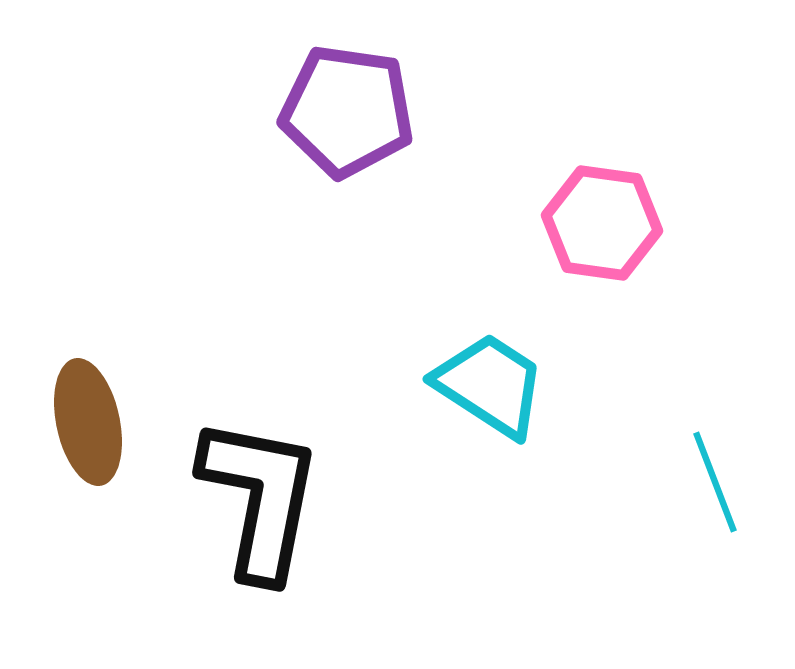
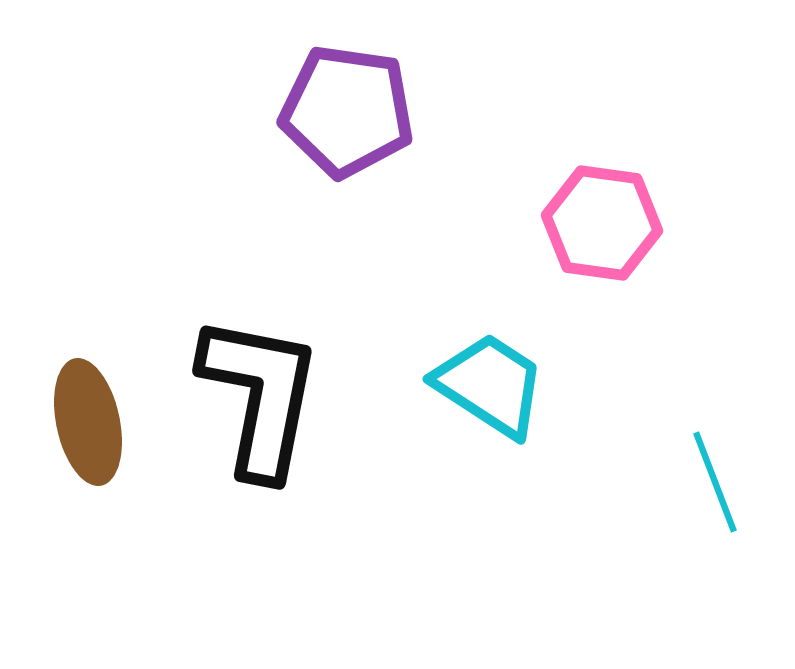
black L-shape: moved 102 px up
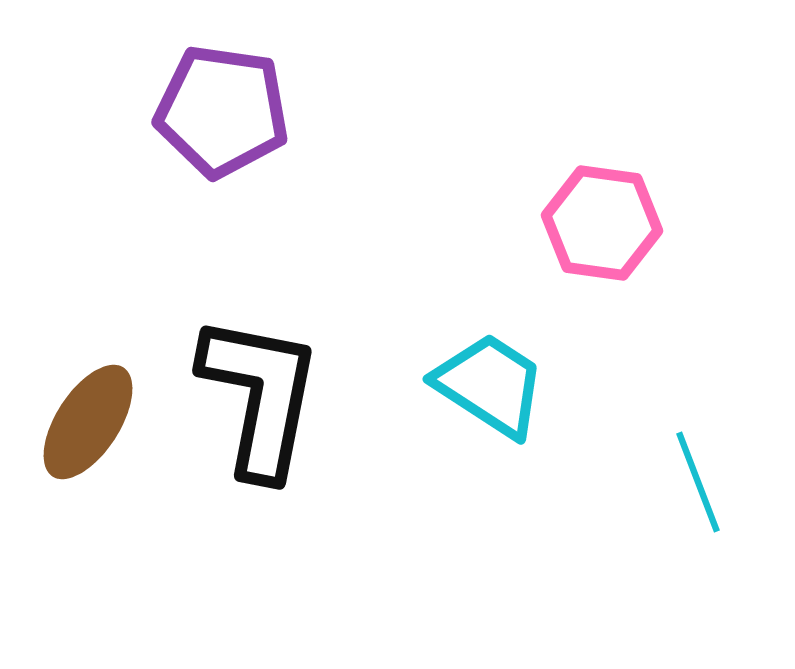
purple pentagon: moved 125 px left
brown ellipse: rotated 45 degrees clockwise
cyan line: moved 17 px left
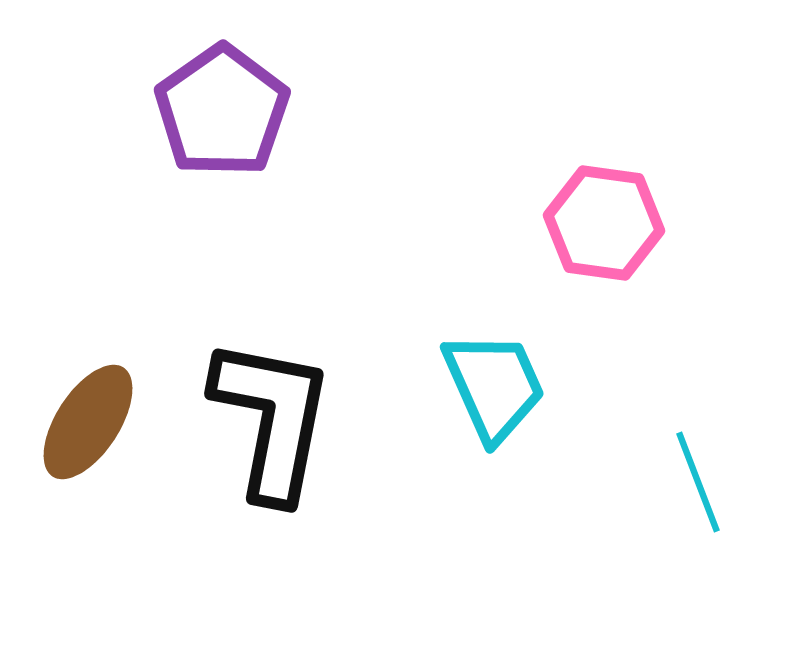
purple pentagon: rotated 29 degrees clockwise
pink hexagon: moved 2 px right
cyan trapezoid: moved 4 px right, 1 px down; rotated 33 degrees clockwise
black L-shape: moved 12 px right, 23 px down
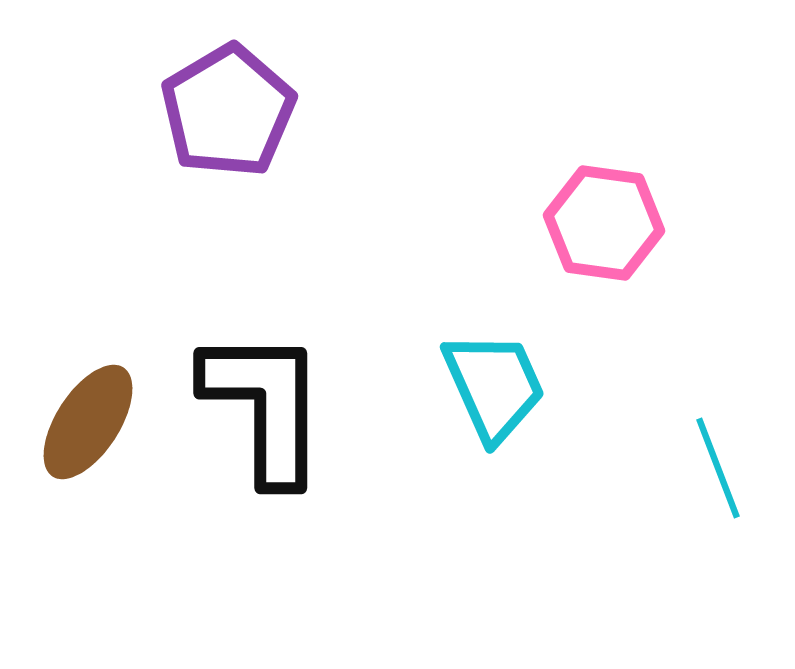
purple pentagon: moved 6 px right; rotated 4 degrees clockwise
black L-shape: moved 7 px left, 13 px up; rotated 11 degrees counterclockwise
cyan line: moved 20 px right, 14 px up
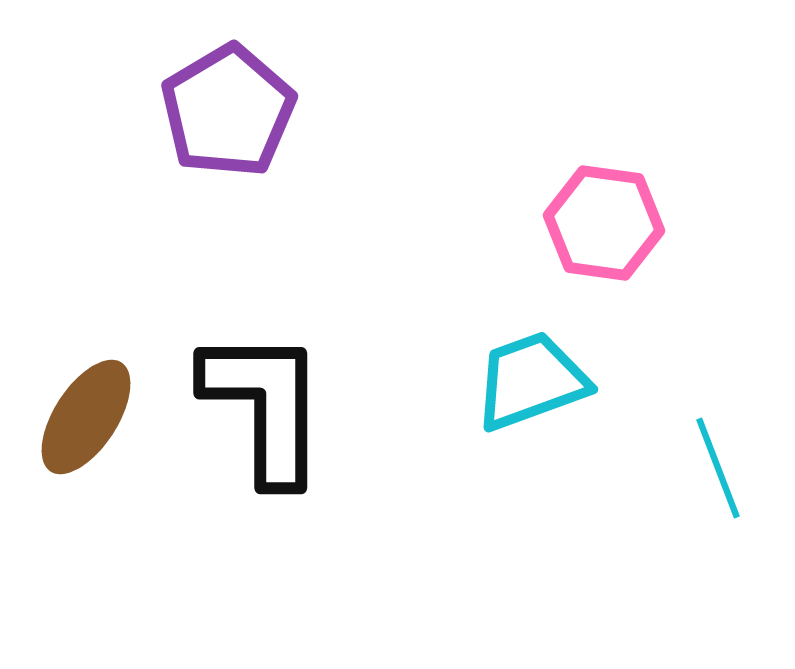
cyan trapezoid: moved 37 px right, 5 px up; rotated 86 degrees counterclockwise
brown ellipse: moved 2 px left, 5 px up
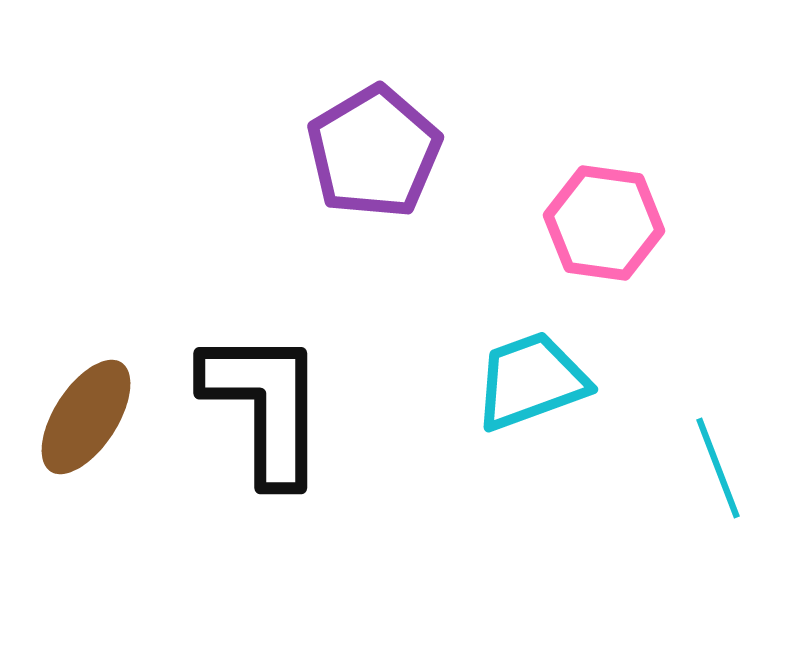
purple pentagon: moved 146 px right, 41 px down
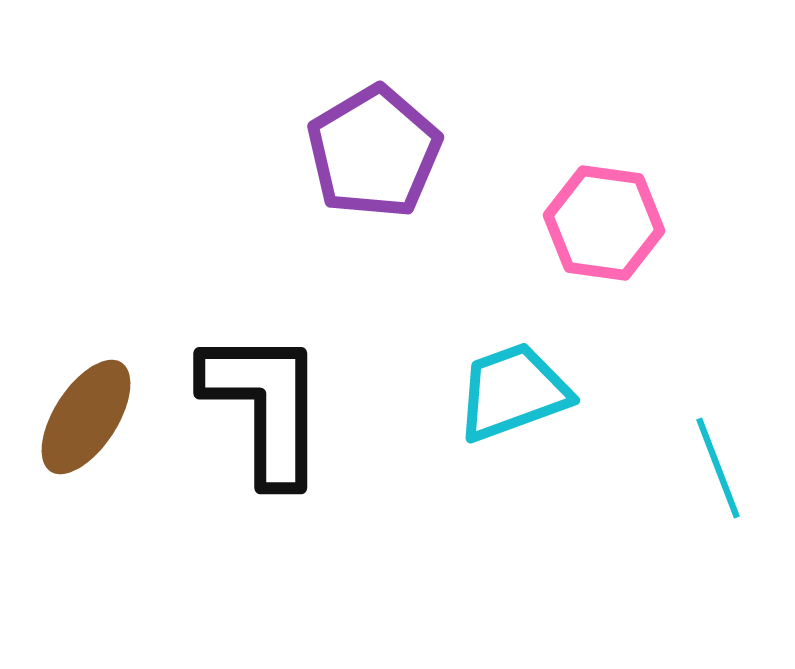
cyan trapezoid: moved 18 px left, 11 px down
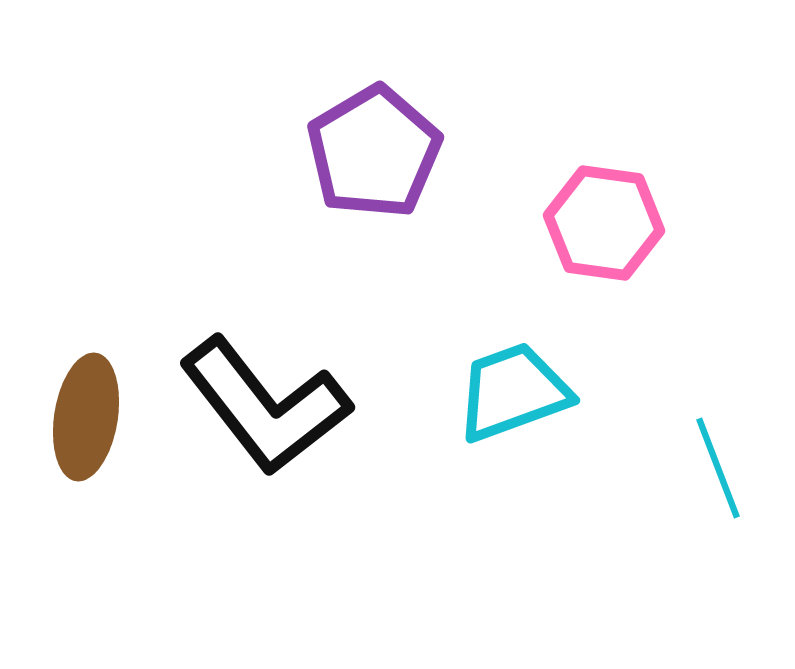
black L-shape: rotated 142 degrees clockwise
brown ellipse: rotated 24 degrees counterclockwise
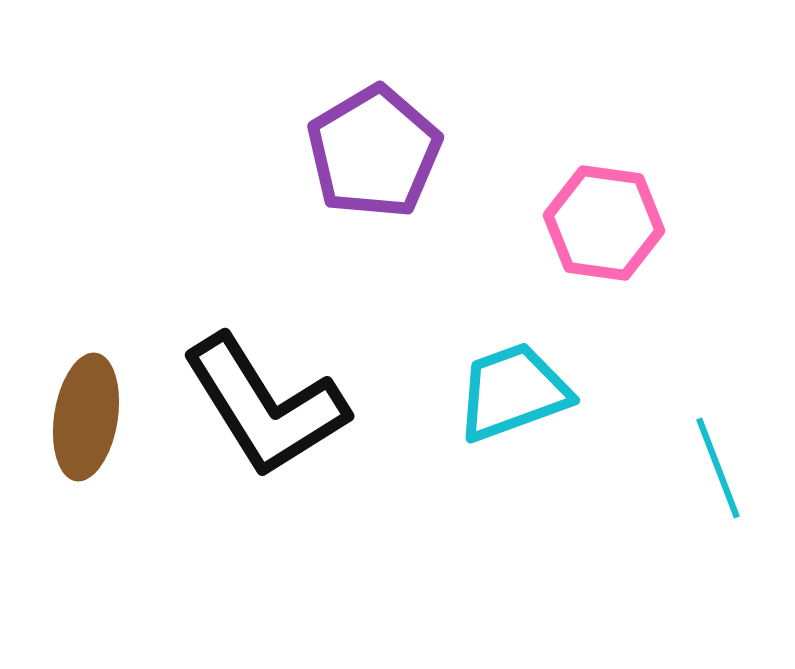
black L-shape: rotated 6 degrees clockwise
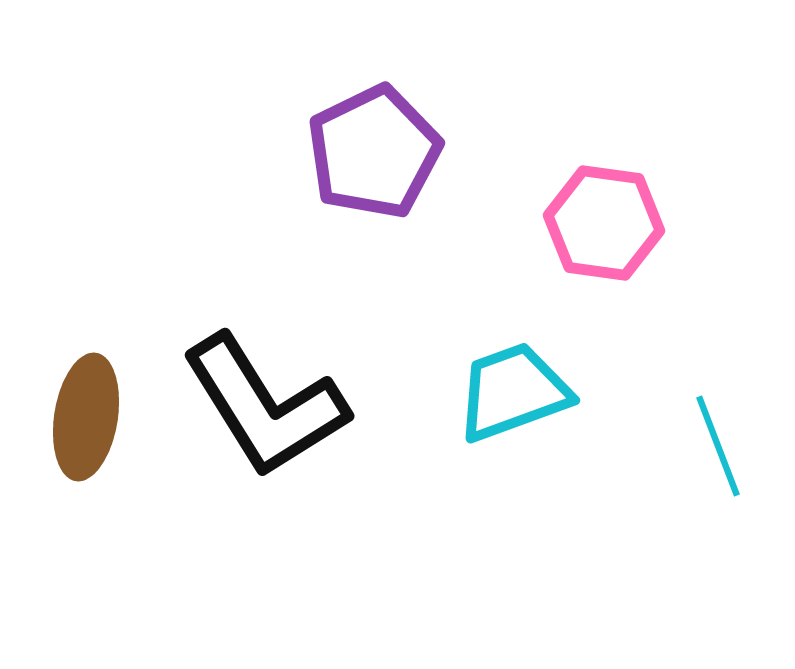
purple pentagon: rotated 5 degrees clockwise
cyan line: moved 22 px up
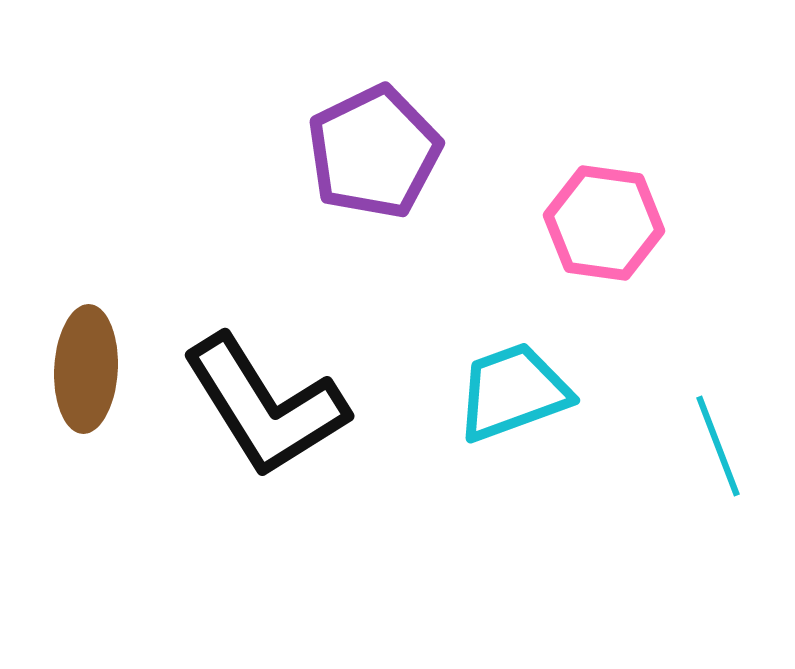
brown ellipse: moved 48 px up; rotated 6 degrees counterclockwise
